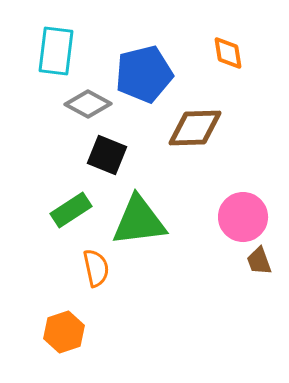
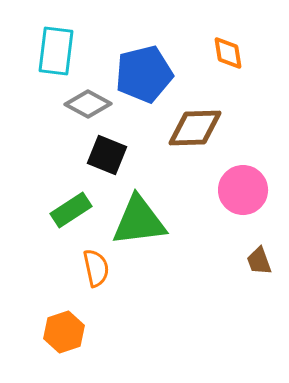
pink circle: moved 27 px up
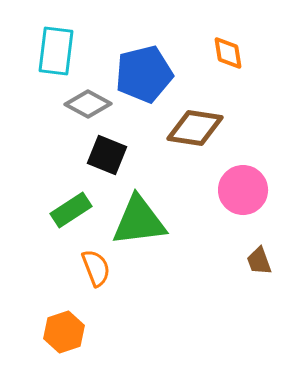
brown diamond: rotated 10 degrees clockwise
orange semicircle: rotated 9 degrees counterclockwise
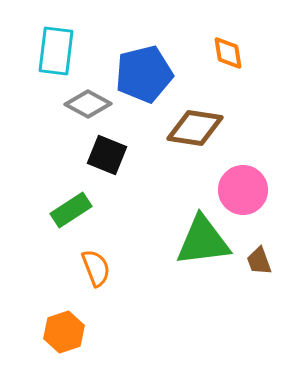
green triangle: moved 64 px right, 20 px down
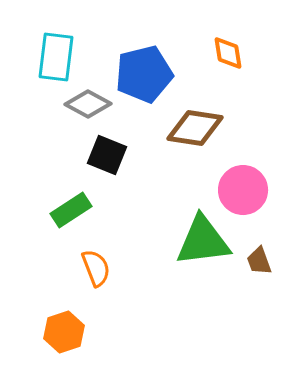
cyan rectangle: moved 6 px down
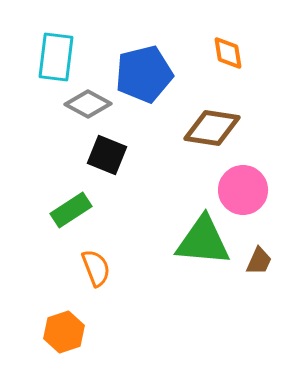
brown diamond: moved 17 px right
green triangle: rotated 12 degrees clockwise
brown trapezoid: rotated 136 degrees counterclockwise
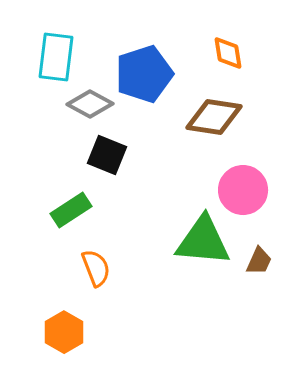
blue pentagon: rotated 4 degrees counterclockwise
gray diamond: moved 2 px right
brown diamond: moved 2 px right, 11 px up
orange hexagon: rotated 12 degrees counterclockwise
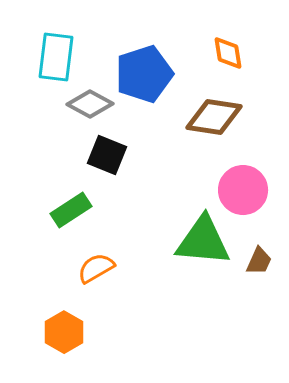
orange semicircle: rotated 99 degrees counterclockwise
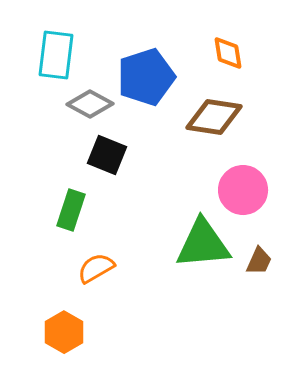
cyan rectangle: moved 2 px up
blue pentagon: moved 2 px right, 3 px down
green rectangle: rotated 39 degrees counterclockwise
green triangle: moved 3 px down; rotated 10 degrees counterclockwise
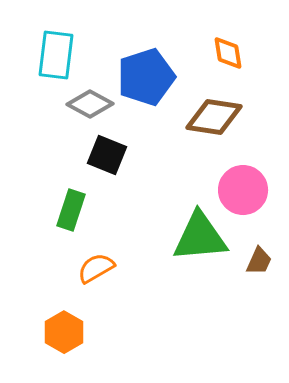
green triangle: moved 3 px left, 7 px up
